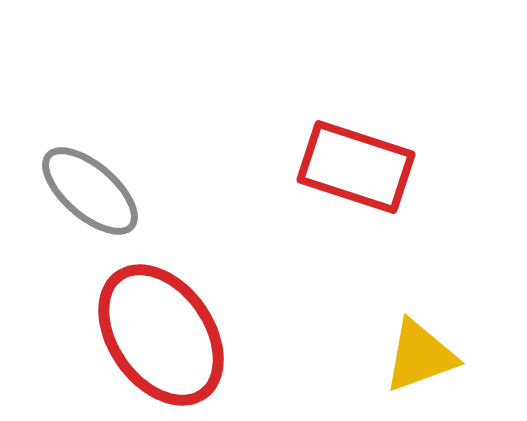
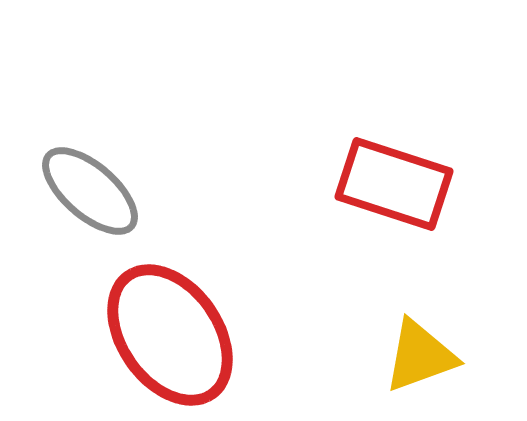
red rectangle: moved 38 px right, 17 px down
red ellipse: moved 9 px right
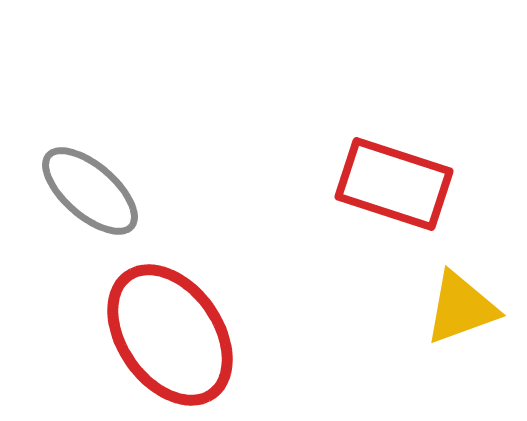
yellow triangle: moved 41 px right, 48 px up
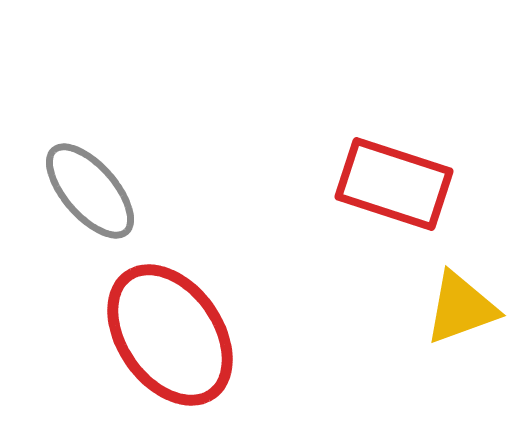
gray ellipse: rotated 8 degrees clockwise
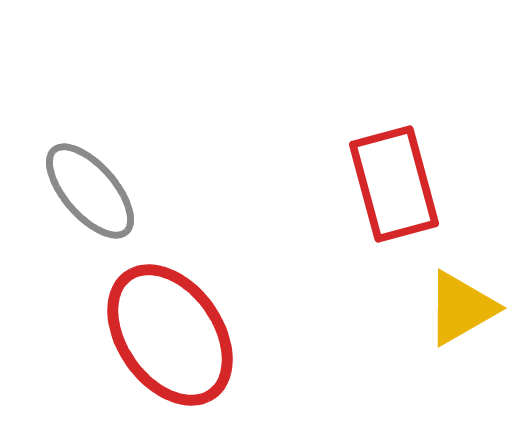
red rectangle: rotated 57 degrees clockwise
yellow triangle: rotated 10 degrees counterclockwise
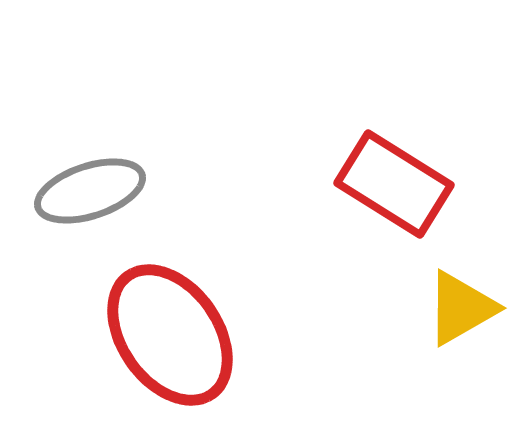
red rectangle: rotated 43 degrees counterclockwise
gray ellipse: rotated 67 degrees counterclockwise
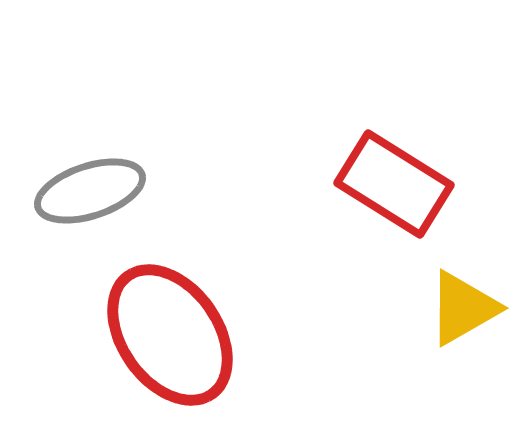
yellow triangle: moved 2 px right
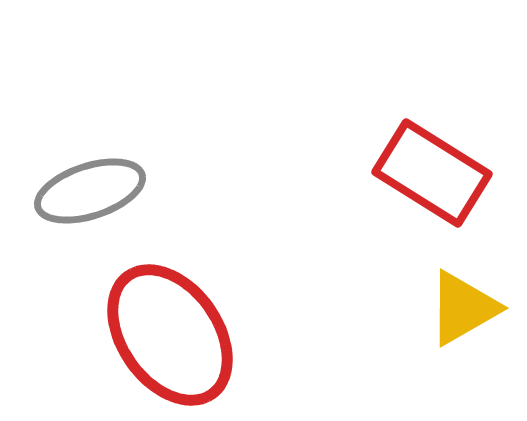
red rectangle: moved 38 px right, 11 px up
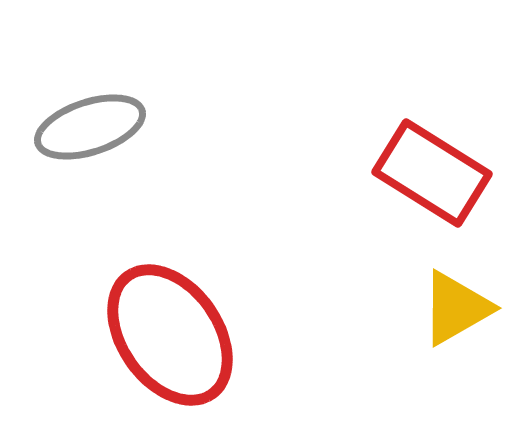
gray ellipse: moved 64 px up
yellow triangle: moved 7 px left
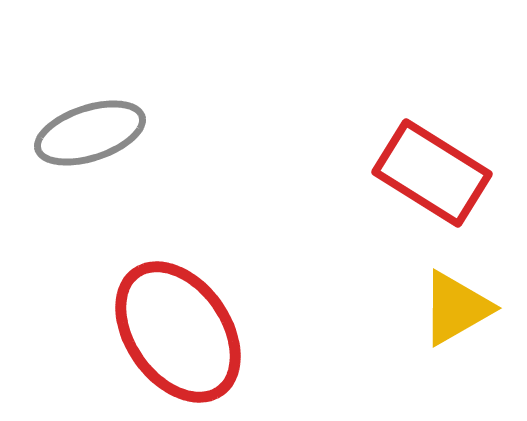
gray ellipse: moved 6 px down
red ellipse: moved 8 px right, 3 px up
